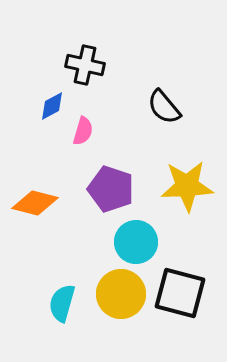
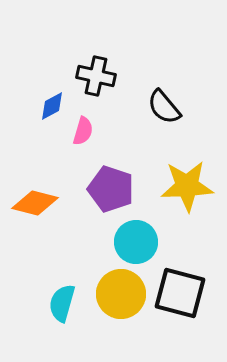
black cross: moved 11 px right, 11 px down
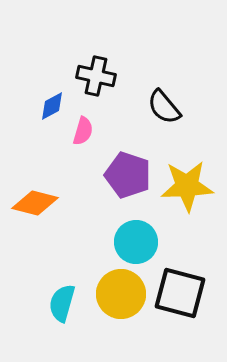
purple pentagon: moved 17 px right, 14 px up
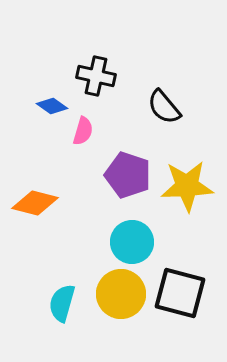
blue diamond: rotated 64 degrees clockwise
cyan circle: moved 4 px left
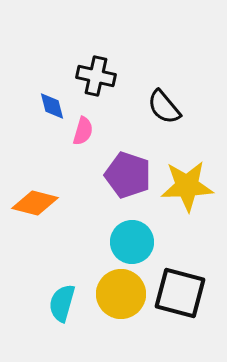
blue diamond: rotated 40 degrees clockwise
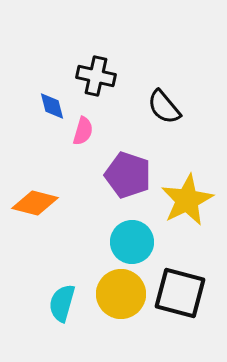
yellow star: moved 14 px down; rotated 24 degrees counterclockwise
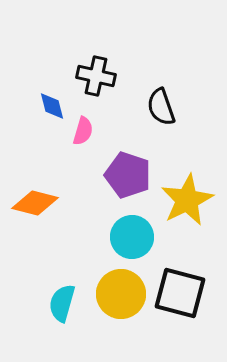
black semicircle: moved 3 px left; rotated 21 degrees clockwise
cyan circle: moved 5 px up
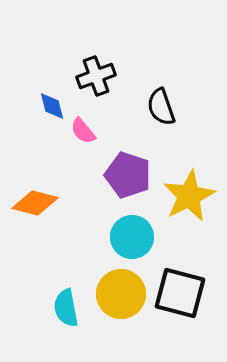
black cross: rotated 33 degrees counterclockwise
pink semicircle: rotated 124 degrees clockwise
yellow star: moved 2 px right, 4 px up
cyan semicircle: moved 4 px right, 5 px down; rotated 27 degrees counterclockwise
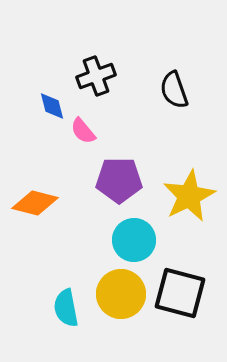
black semicircle: moved 13 px right, 17 px up
purple pentagon: moved 9 px left, 5 px down; rotated 18 degrees counterclockwise
cyan circle: moved 2 px right, 3 px down
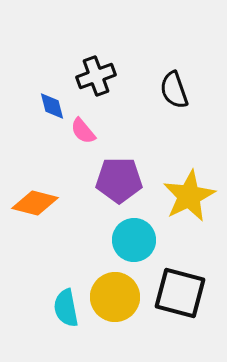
yellow circle: moved 6 px left, 3 px down
